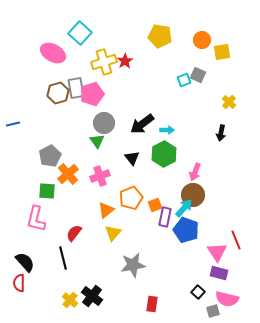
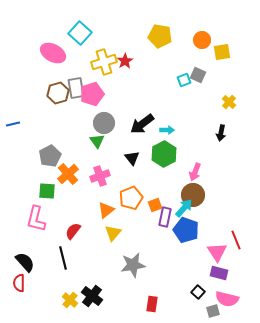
red semicircle at (74, 233): moved 1 px left, 2 px up
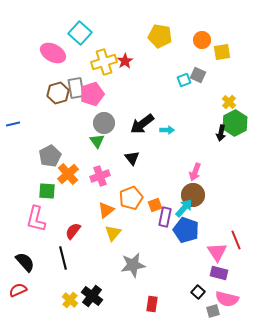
green hexagon at (164, 154): moved 71 px right, 31 px up
red semicircle at (19, 283): moved 1 px left, 7 px down; rotated 66 degrees clockwise
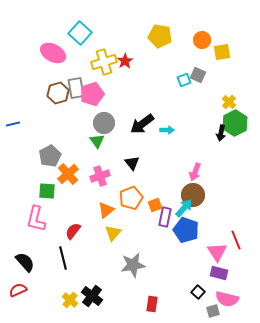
black triangle at (132, 158): moved 5 px down
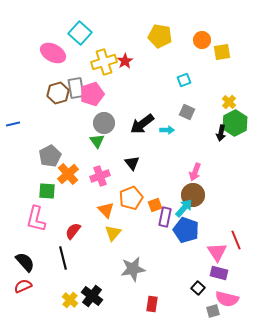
gray square at (198, 75): moved 11 px left, 37 px down
orange triangle at (106, 210): rotated 36 degrees counterclockwise
gray star at (133, 265): moved 4 px down
red semicircle at (18, 290): moved 5 px right, 4 px up
black square at (198, 292): moved 4 px up
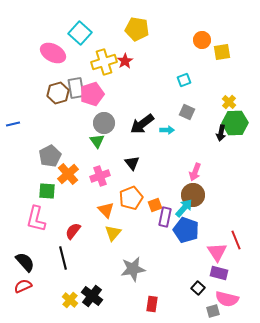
yellow pentagon at (160, 36): moved 23 px left, 7 px up
green hexagon at (235, 123): rotated 25 degrees clockwise
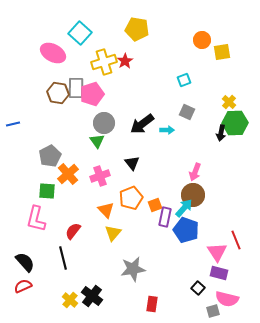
gray rectangle at (76, 88): rotated 10 degrees clockwise
brown hexagon at (58, 93): rotated 25 degrees clockwise
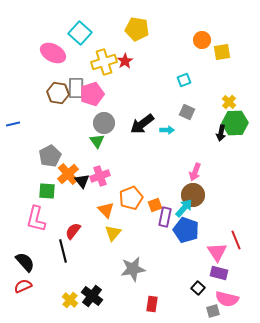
black triangle at (132, 163): moved 50 px left, 18 px down
black line at (63, 258): moved 7 px up
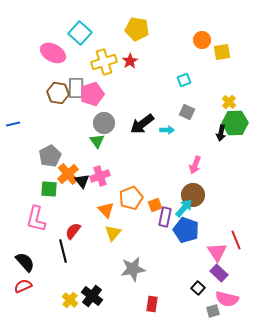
red star at (125, 61): moved 5 px right
pink arrow at (195, 172): moved 7 px up
green square at (47, 191): moved 2 px right, 2 px up
purple rectangle at (219, 273): rotated 30 degrees clockwise
